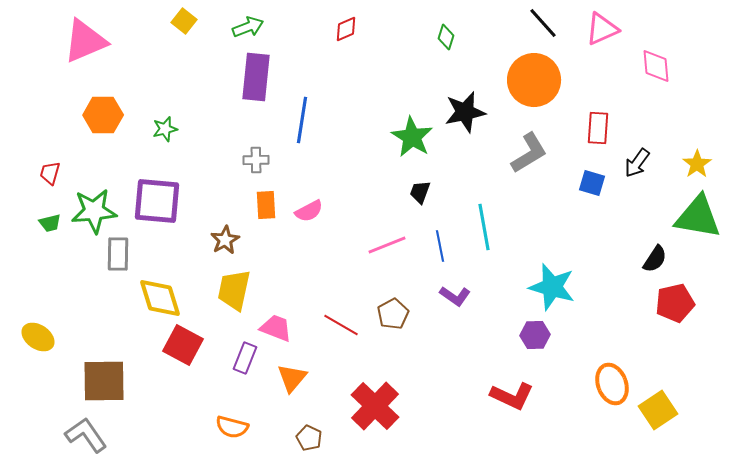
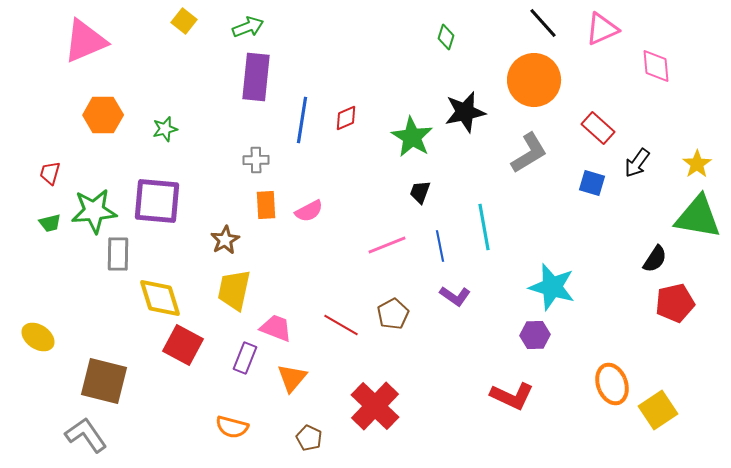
red diamond at (346, 29): moved 89 px down
red rectangle at (598, 128): rotated 52 degrees counterclockwise
brown square at (104, 381): rotated 15 degrees clockwise
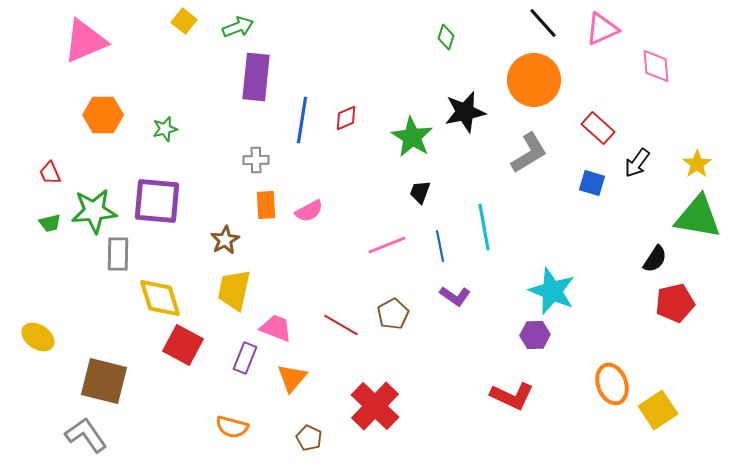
green arrow at (248, 27): moved 10 px left
red trapezoid at (50, 173): rotated 40 degrees counterclockwise
cyan star at (552, 287): moved 4 px down; rotated 6 degrees clockwise
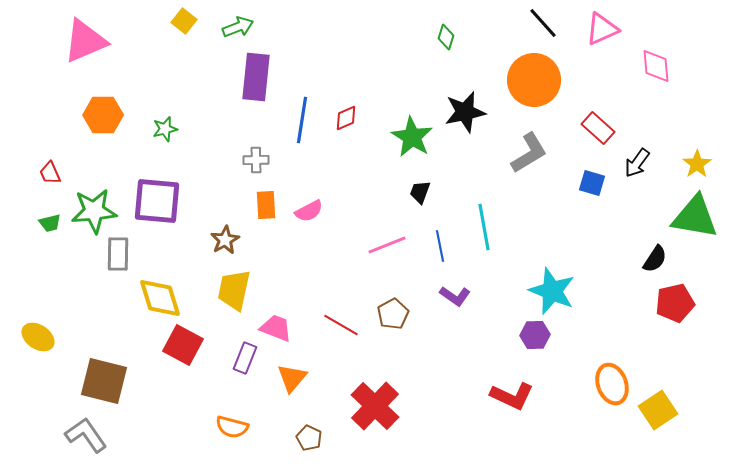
green triangle at (698, 217): moved 3 px left
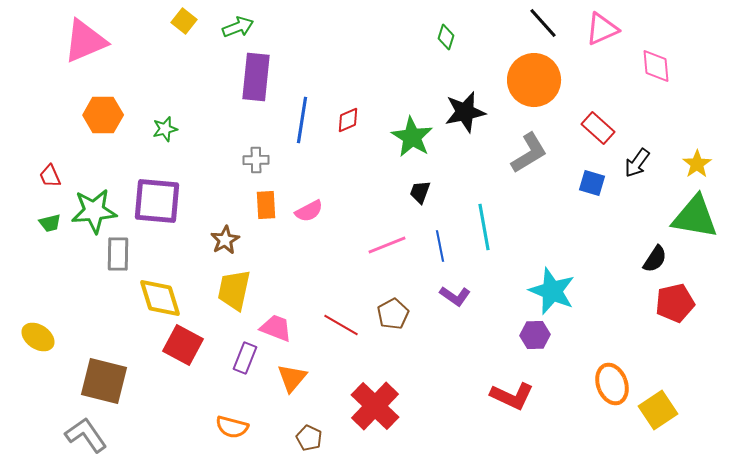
red diamond at (346, 118): moved 2 px right, 2 px down
red trapezoid at (50, 173): moved 3 px down
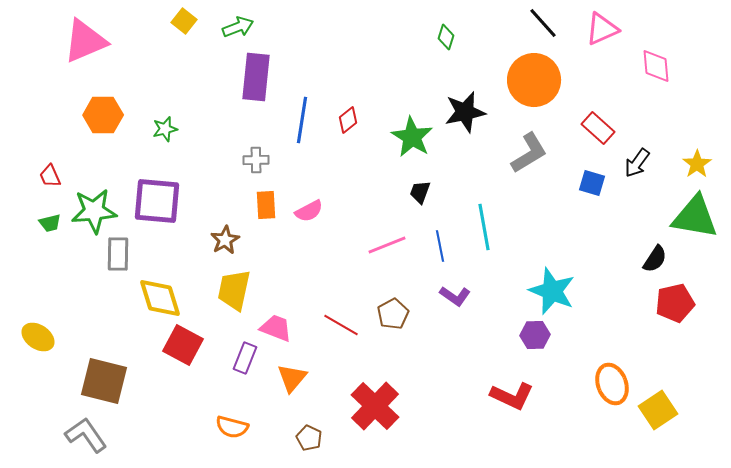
red diamond at (348, 120): rotated 16 degrees counterclockwise
